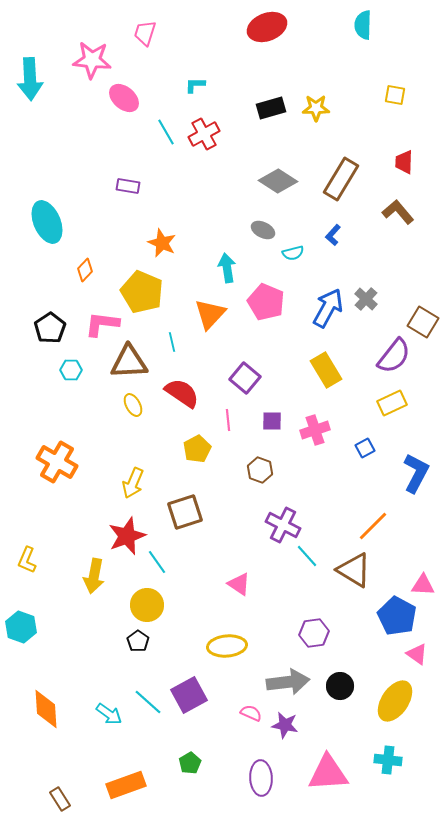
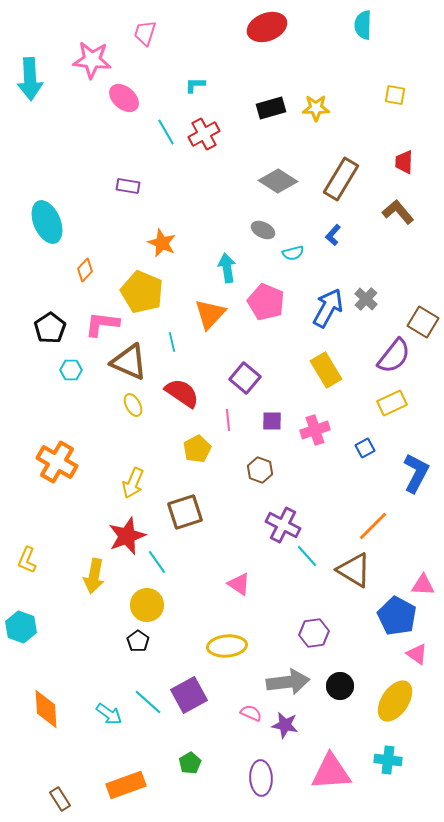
brown triangle at (129, 362): rotated 27 degrees clockwise
pink triangle at (328, 773): moved 3 px right, 1 px up
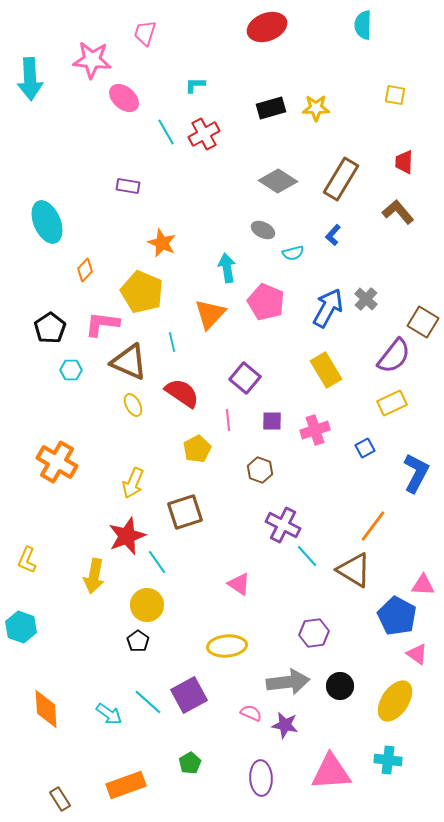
orange line at (373, 526): rotated 8 degrees counterclockwise
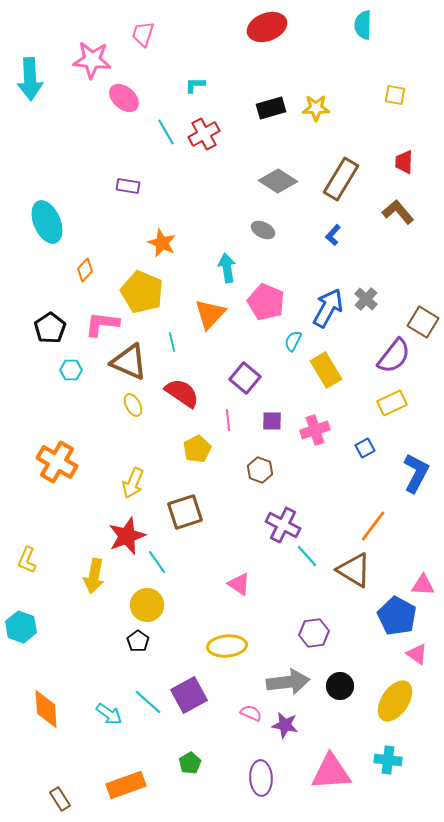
pink trapezoid at (145, 33): moved 2 px left, 1 px down
cyan semicircle at (293, 253): moved 88 px down; rotated 130 degrees clockwise
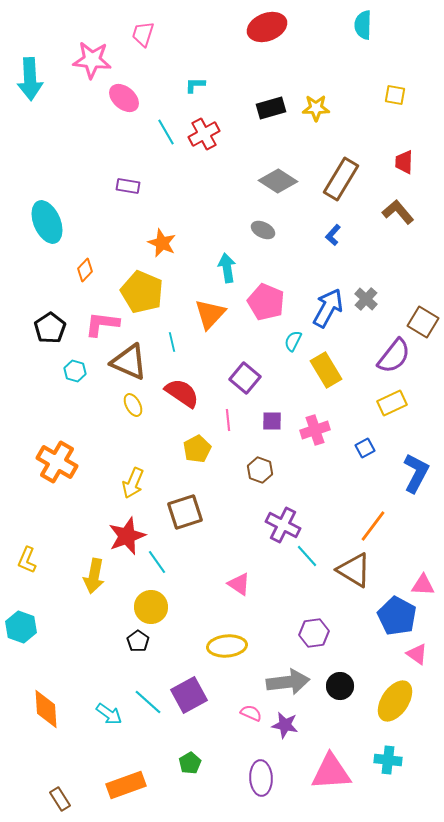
cyan hexagon at (71, 370): moved 4 px right, 1 px down; rotated 15 degrees clockwise
yellow circle at (147, 605): moved 4 px right, 2 px down
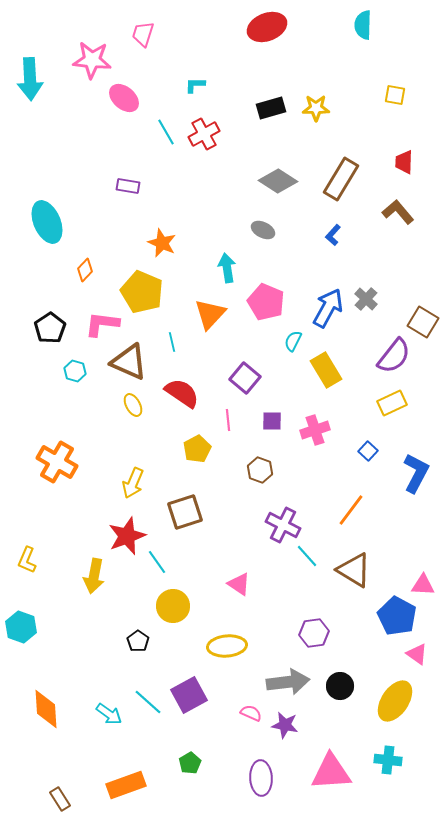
blue square at (365, 448): moved 3 px right, 3 px down; rotated 18 degrees counterclockwise
orange line at (373, 526): moved 22 px left, 16 px up
yellow circle at (151, 607): moved 22 px right, 1 px up
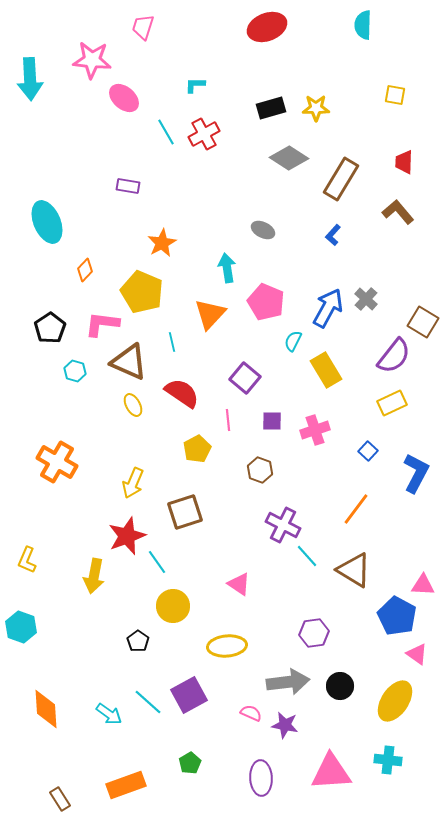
pink trapezoid at (143, 34): moved 7 px up
gray diamond at (278, 181): moved 11 px right, 23 px up
orange star at (162, 243): rotated 20 degrees clockwise
orange line at (351, 510): moved 5 px right, 1 px up
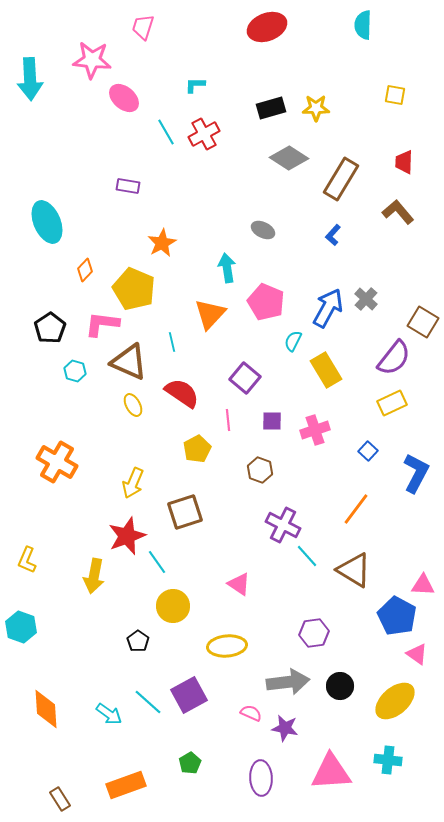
yellow pentagon at (142, 292): moved 8 px left, 3 px up
purple semicircle at (394, 356): moved 2 px down
yellow ellipse at (395, 701): rotated 15 degrees clockwise
purple star at (285, 725): moved 3 px down
